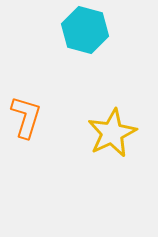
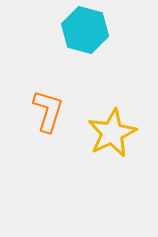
orange L-shape: moved 22 px right, 6 px up
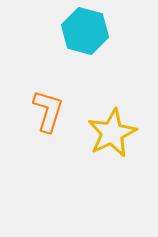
cyan hexagon: moved 1 px down
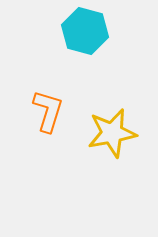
yellow star: rotated 15 degrees clockwise
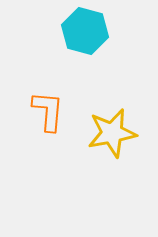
orange L-shape: rotated 12 degrees counterclockwise
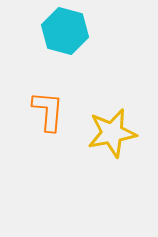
cyan hexagon: moved 20 px left
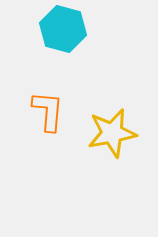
cyan hexagon: moved 2 px left, 2 px up
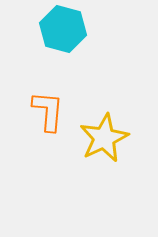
yellow star: moved 8 px left, 5 px down; rotated 15 degrees counterclockwise
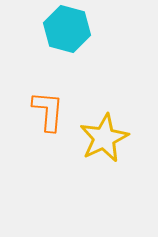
cyan hexagon: moved 4 px right
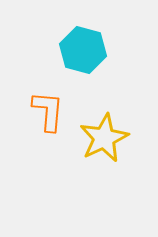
cyan hexagon: moved 16 px right, 21 px down
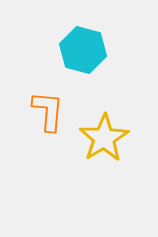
yellow star: rotated 6 degrees counterclockwise
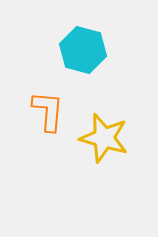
yellow star: rotated 24 degrees counterclockwise
